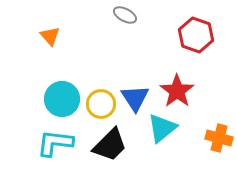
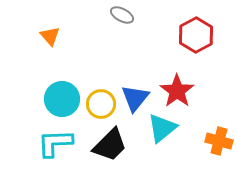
gray ellipse: moved 3 px left
red hexagon: rotated 12 degrees clockwise
blue triangle: rotated 12 degrees clockwise
orange cross: moved 3 px down
cyan L-shape: rotated 9 degrees counterclockwise
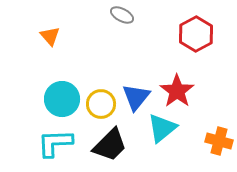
red hexagon: moved 1 px up
blue triangle: moved 1 px right, 1 px up
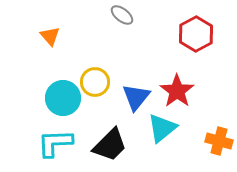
gray ellipse: rotated 10 degrees clockwise
cyan circle: moved 1 px right, 1 px up
yellow circle: moved 6 px left, 22 px up
